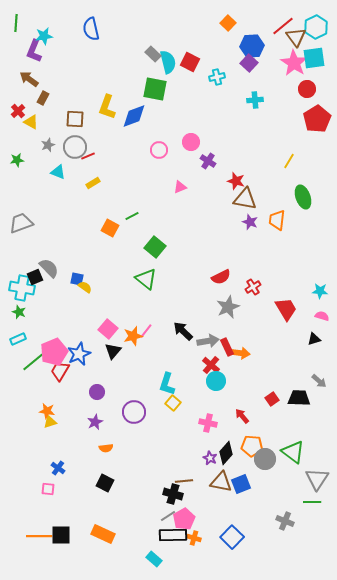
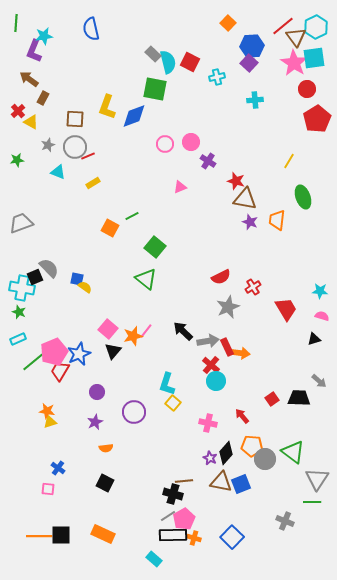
pink circle at (159, 150): moved 6 px right, 6 px up
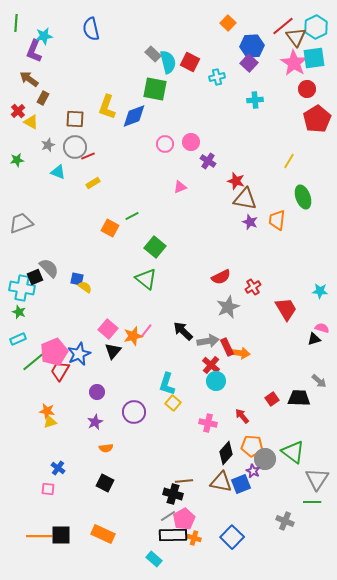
pink semicircle at (322, 316): moved 12 px down
purple star at (210, 458): moved 43 px right, 13 px down
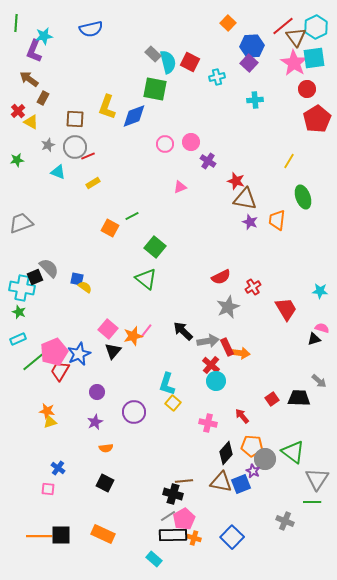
blue semicircle at (91, 29): rotated 90 degrees counterclockwise
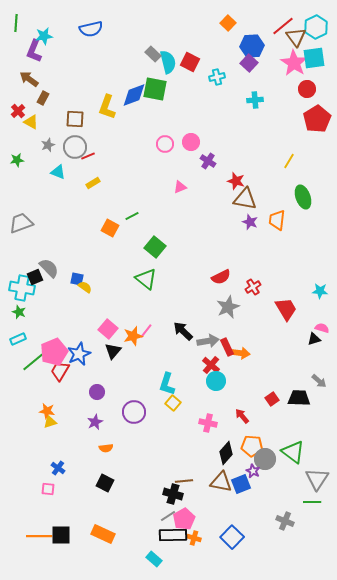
blue diamond at (134, 116): moved 21 px up
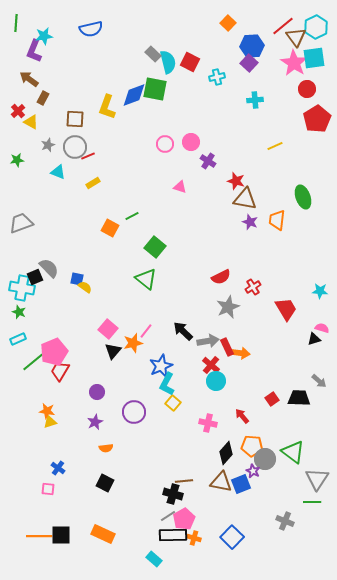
yellow line at (289, 161): moved 14 px left, 15 px up; rotated 35 degrees clockwise
pink triangle at (180, 187): rotated 40 degrees clockwise
orange star at (133, 336): moved 7 px down
blue star at (79, 354): moved 82 px right, 12 px down
cyan L-shape at (167, 384): rotated 10 degrees clockwise
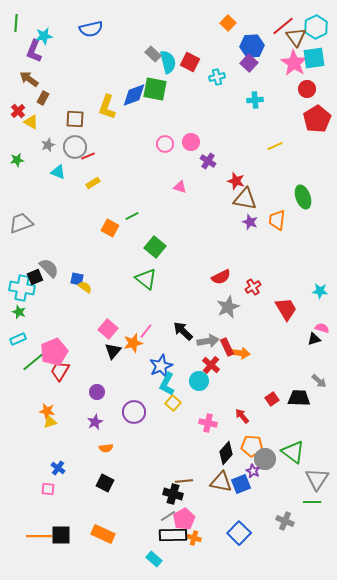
cyan circle at (216, 381): moved 17 px left
blue square at (232, 537): moved 7 px right, 4 px up
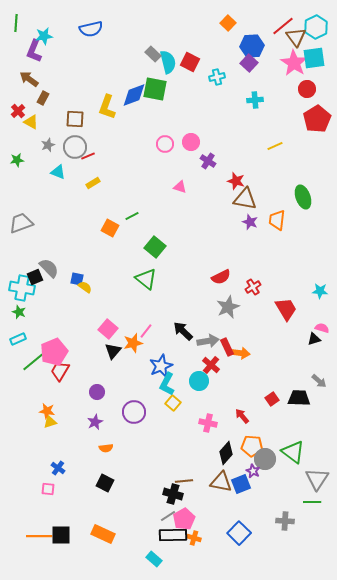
gray cross at (285, 521): rotated 18 degrees counterclockwise
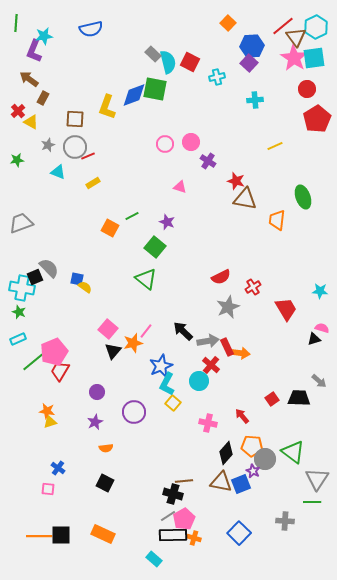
pink star at (294, 63): moved 5 px up
purple star at (250, 222): moved 83 px left
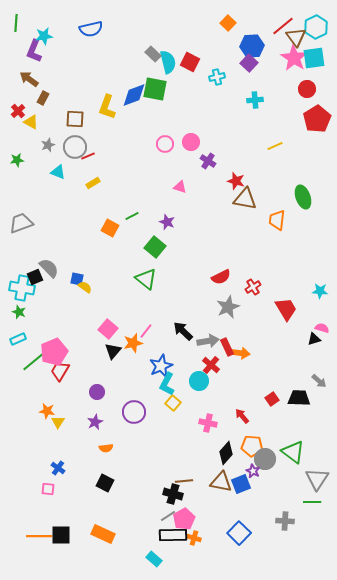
yellow triangle at (50, 422): moved 8 px right; rotated 40 degrees counterclockwise
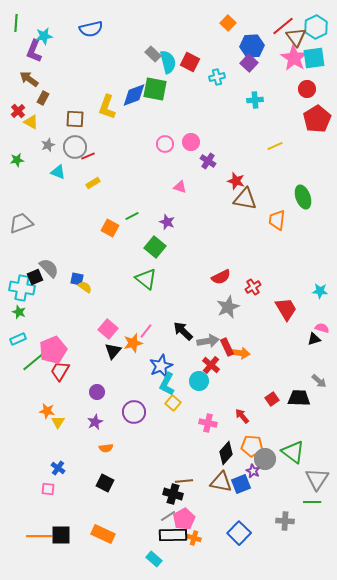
pink pentagon at (54, 352): moved 1 px left, 2 px up
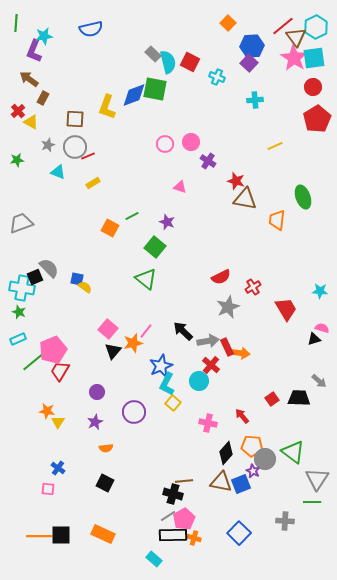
cyan cross at (217, 77): rotated 35 degrees clockwise
red circle at (307, 89): moved 6 px right, 2 px up
